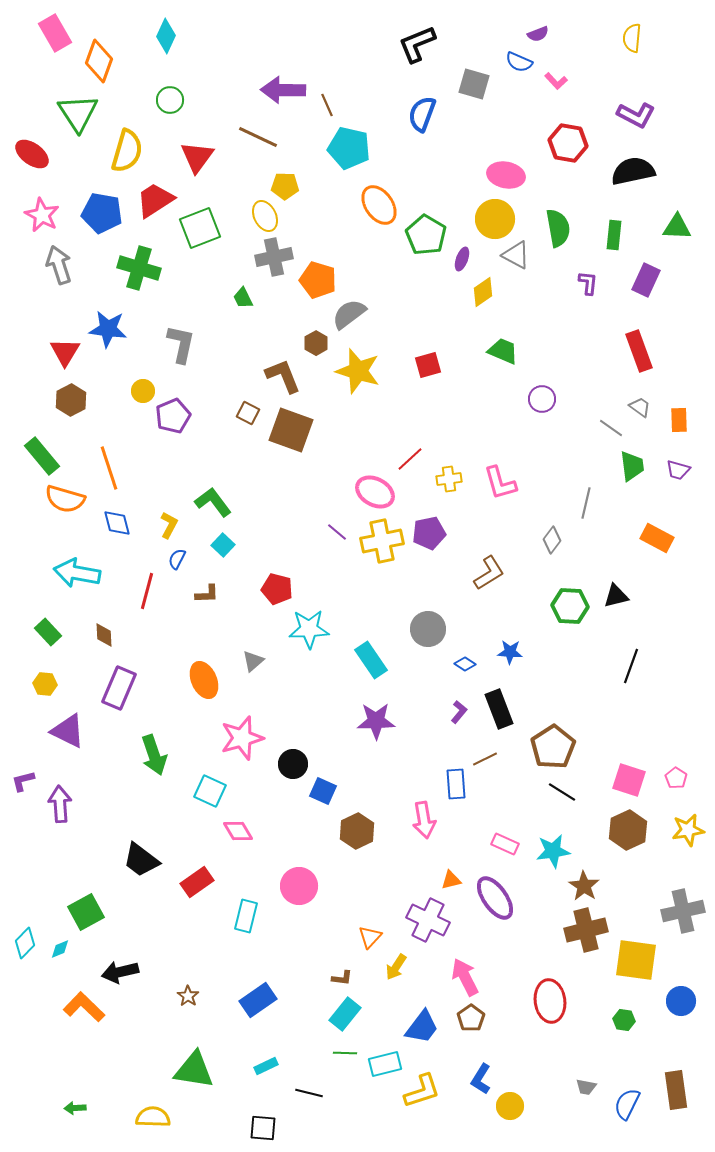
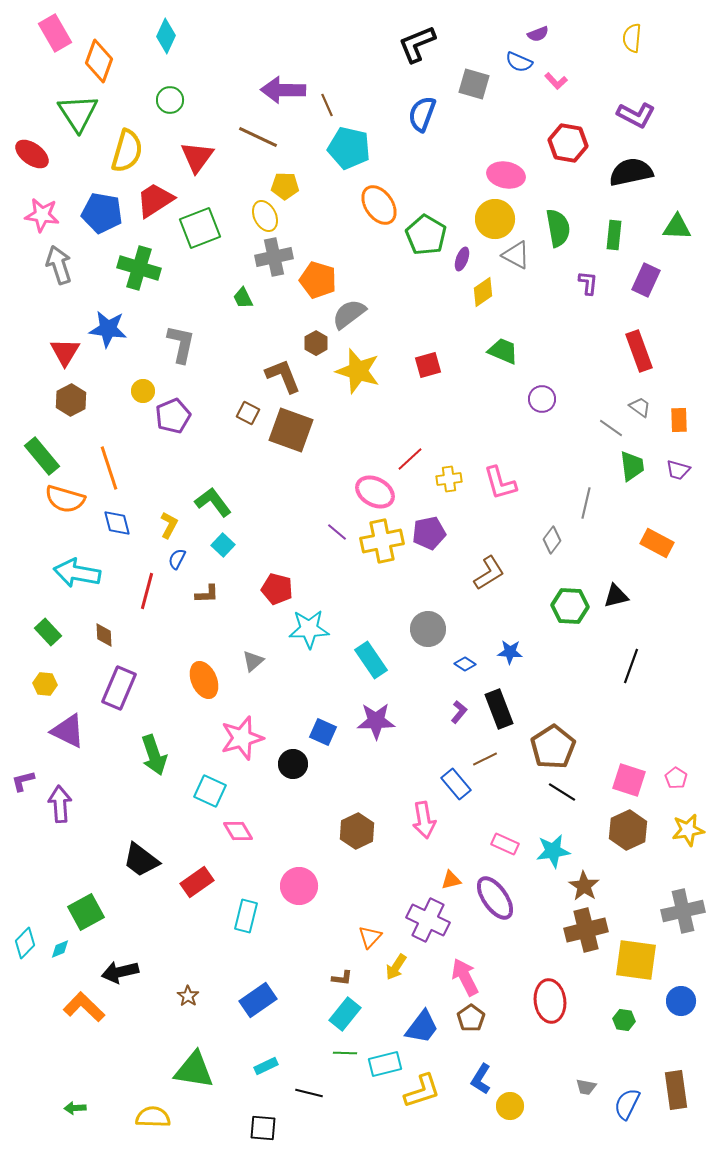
black semicircle at (633, 171): moved 2 px left, 1 px down
pink star at (42, 215): rotated 20 degrees counterclockwise
orange rectangle at (657, 538): moved 5 px down
blue rectangle at (456, 784): rotated 36 degrees counterclockwise
blue square at (323, 791): moved 59 px up
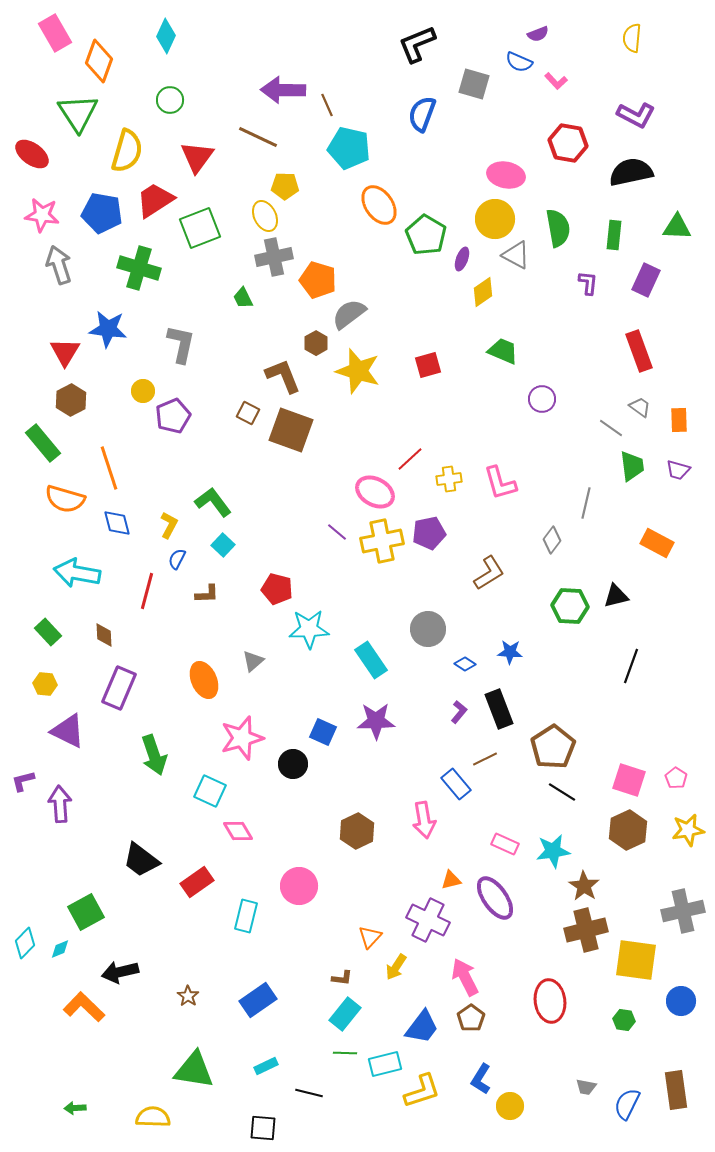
green rectangle at (42, 456): moved 1 px right, 13 px up
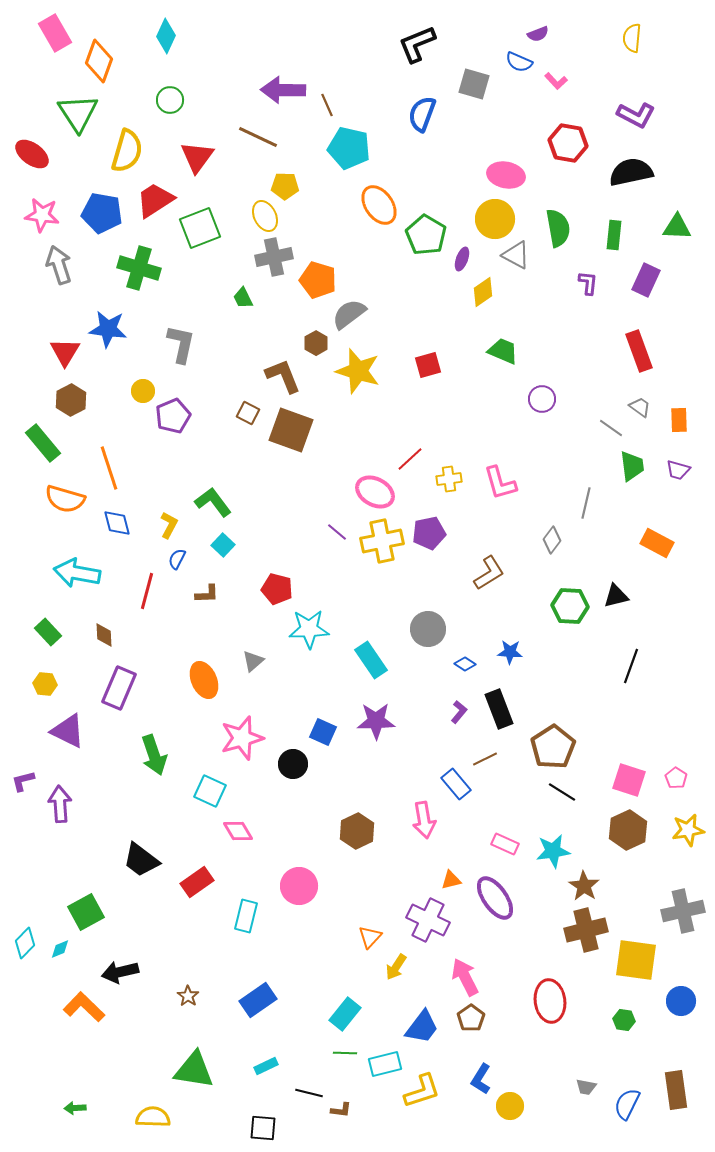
brown L-shape at (342, 978): moved 1 px left, 132 px down
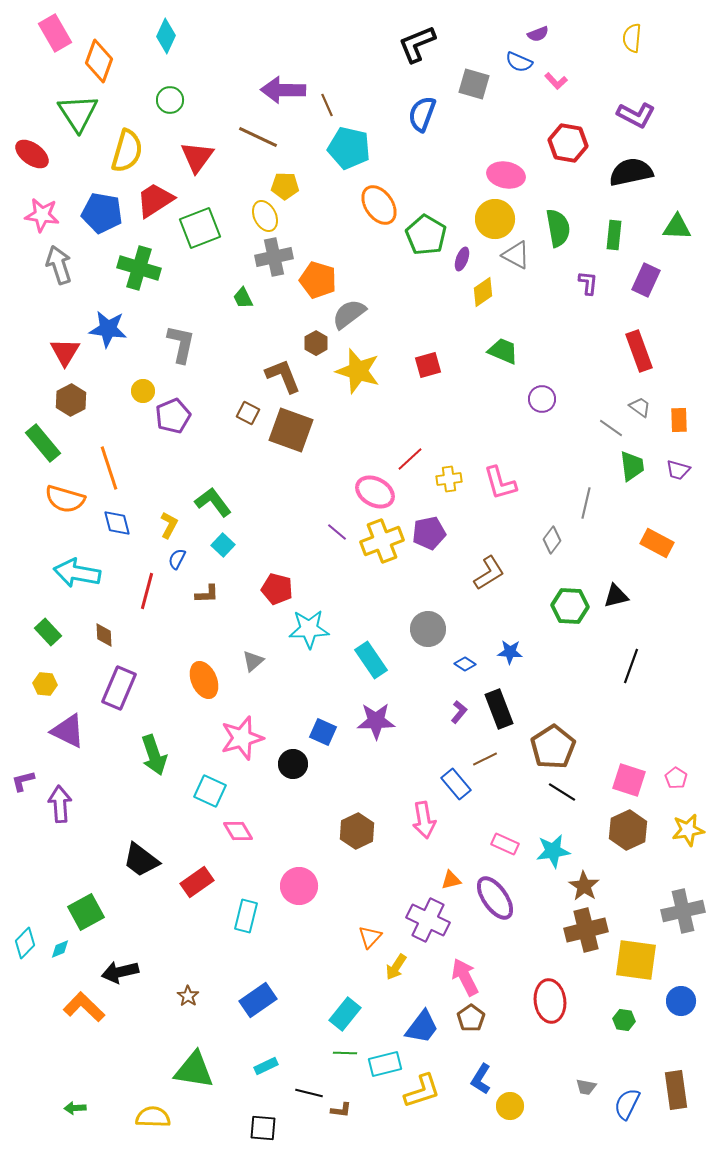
yellow cross at (382, 541): rotated 9 degrees counterclockwise
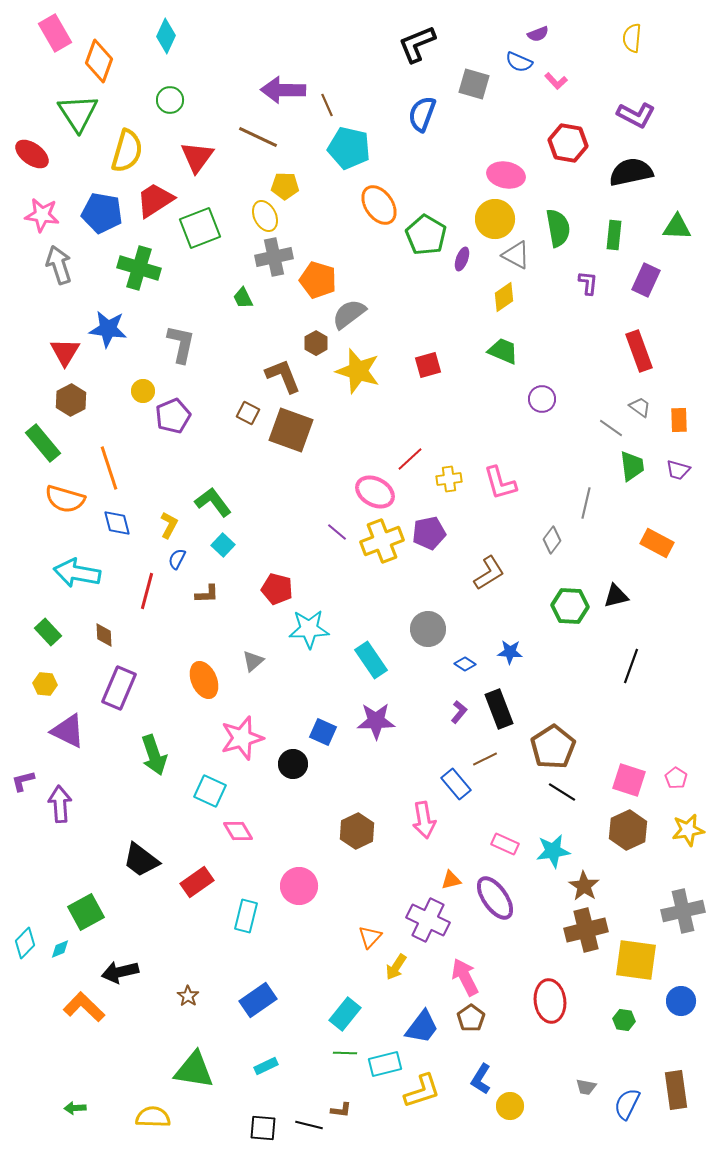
yellow diamond at (483, 292): moved 21 px right, 5 px down
black line at (309, 1093): moved 32 px down
